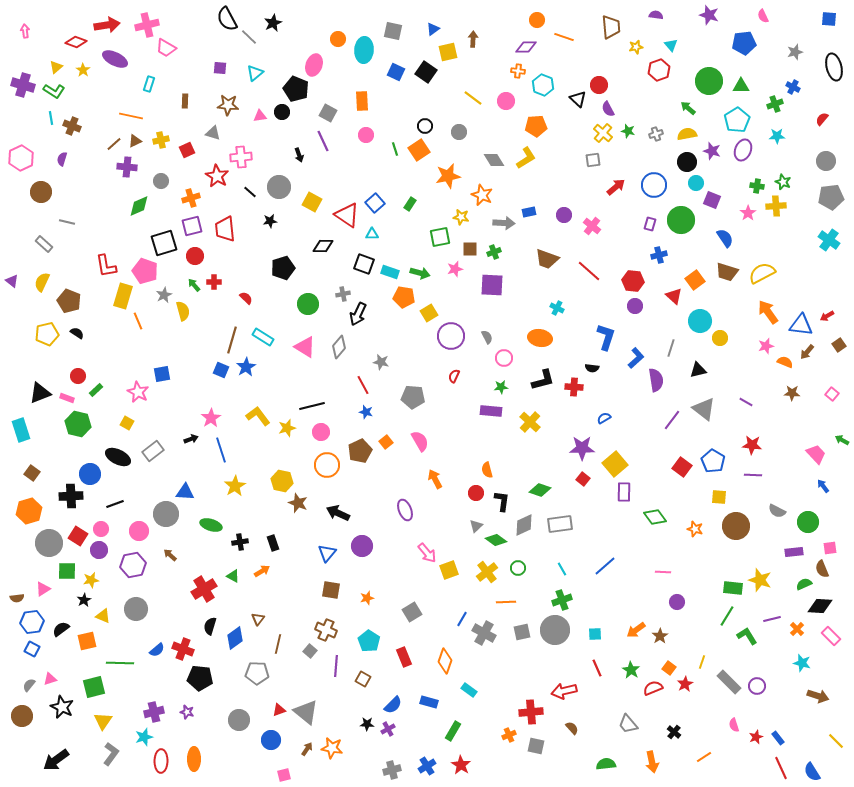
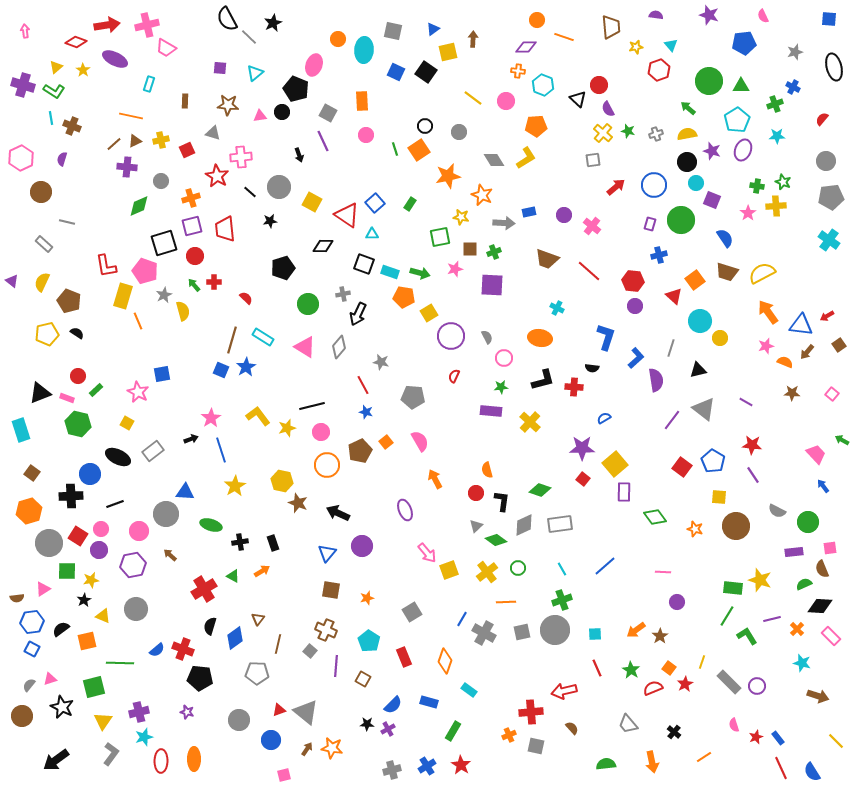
purple line at (753, 475): rotated 54 degrees clockwise
purple cross at (154, 712): moved 15 px left
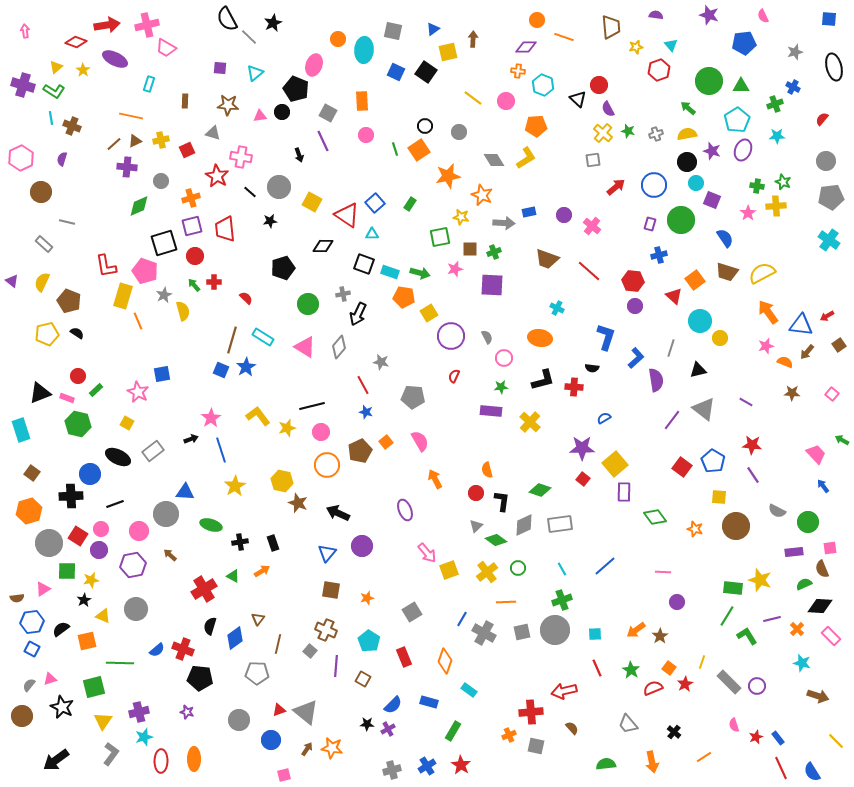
pink cross at (241, 157): rotated 15 degrees clockwise
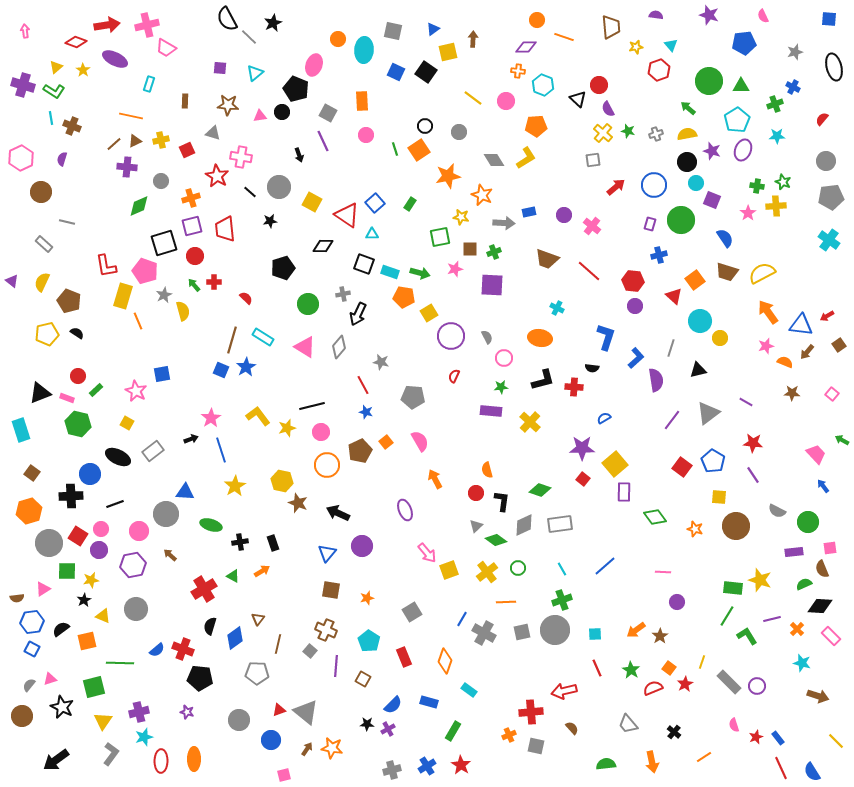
pink star at (138, 392): moved 2 px left, 1 px up
gray triangle at (704, 409): moved 4 px right, 4 px down; rotated 45 degrees clockwise
red star at (752, 445): moved 1 px right, 2 px up
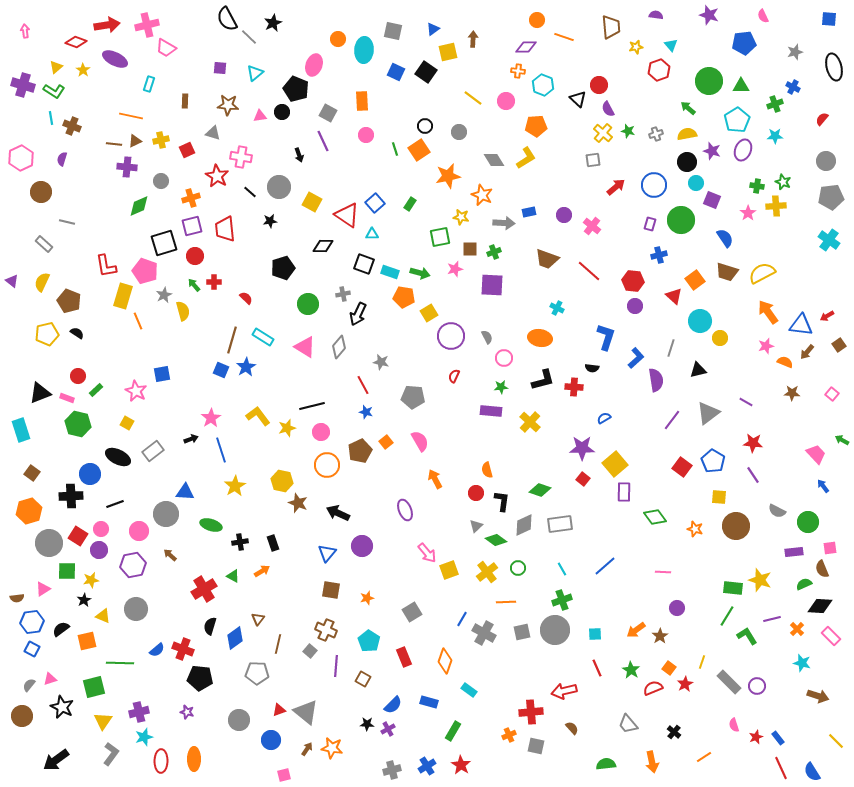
cyan star at (777, 136): moved 2 px left
brown line at (114, 144): rotated 49 degrees clockwise
purple circle at (677, 602): moved 6 px down
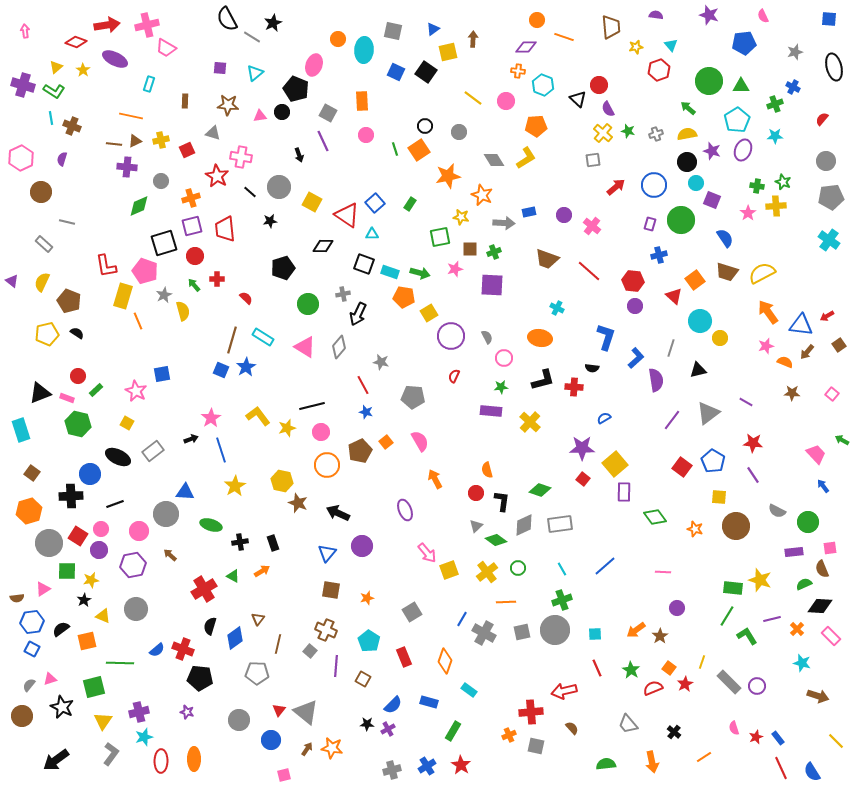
gray line at (249, 37): moved 3 px right; rotated 12 degrees counterclockwise
red cross at (214, 282): moved 3 px right, 3 px up
red triangle at (279, 710): rotated 32 degrees counterclockwise
pink semicircle at (734, 725): moved 3 px down
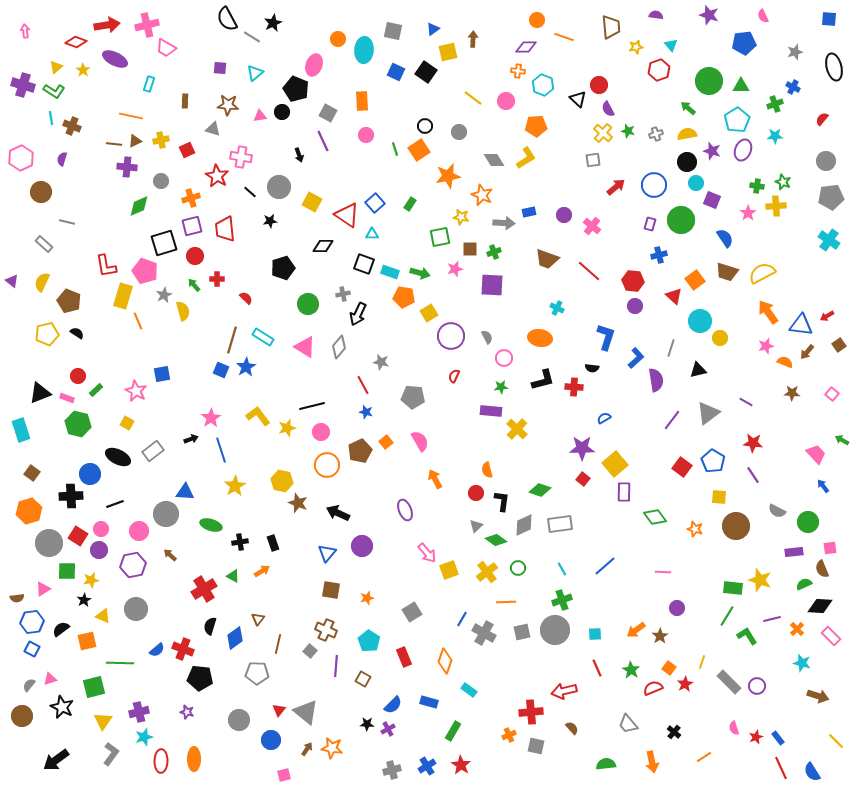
gray triangle at (213, 133): moved 4 px up
yellow cross at (530, 422): moved 13 px left, 7 px down
